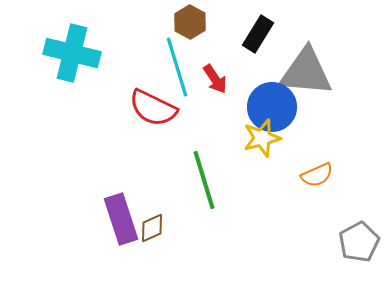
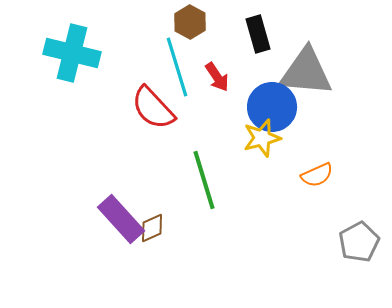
black rectangle: rotated 48 degrees counterclockwise
red arrow: moved 2 px right, 2 px up
red semicircle: rotated 21 degrees clockwise
purple rectangle: rotated 24 degrees counterclockwise
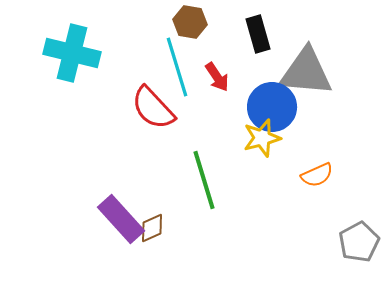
brown hexagon: rotated 20 degrees counterclockwise
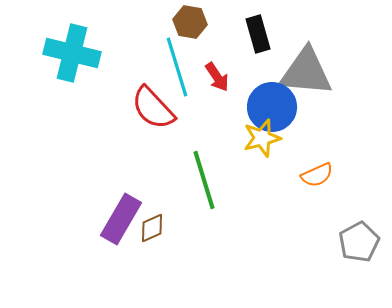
purple rectangle: rotated 72 degrees clockwise
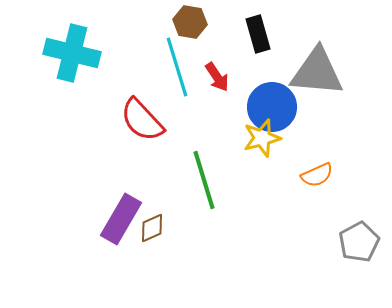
gray triangle: moved 11 px right
red semicircle: moved 11 px left, 12 px down
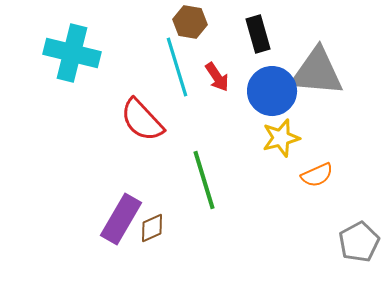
blue circle: moved 16 px up
yellow star: moved 19 px right
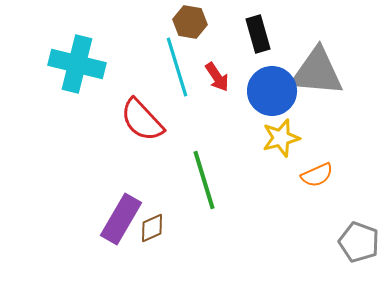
cyan cross: moved 5 px right, 11 px down
gray pentagon: rotated 24 degrees counterclockwise
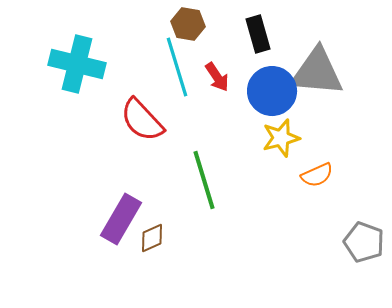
brown hexagon: moved 2 px left, 2 px down
brown diamond: moved 10 px down
gray pentagon: moved 5 px right
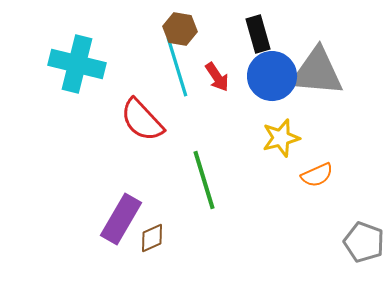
brown hexagon: moved 8 px left, 5 px down
blue circle: moved 15 px up
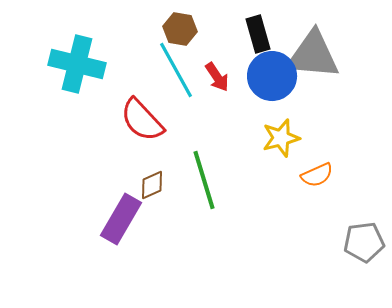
cyan line: moved 1 px left, 3 px down; rotated 12 degrees counterclockwise
gray triangle: moved 4 px left, 17 px up
brown diamond: moved 53 px up
gray pentagon: rotated 27 degrees counterclockwise
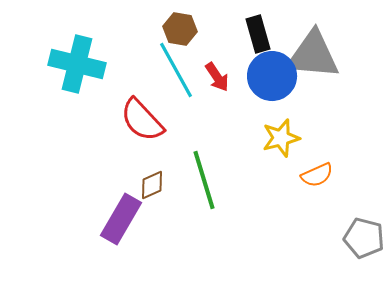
gray pentagon: moved 4 px up; rotated 21 degrees clockwise
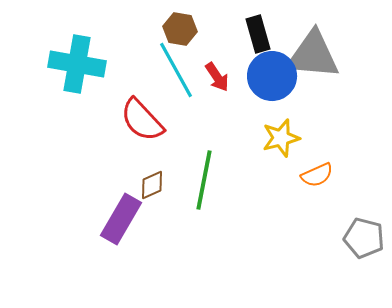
cyan cross: rotated 4 degrees counterclockwise
green line: rotated 28 degrees clockwise
